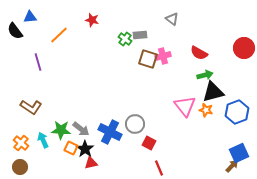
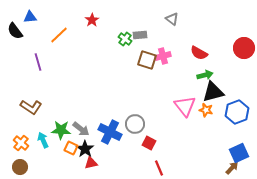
red star: rotated 24 degrees clockwise
brown square: moved 1 px left, 1 px down
brown arrow: moved 2 px down
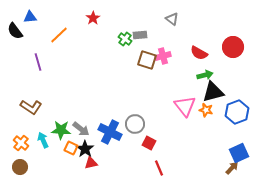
red star: moved 1 px right, 2 px up
red circle: moved 11 px left, 1 px up
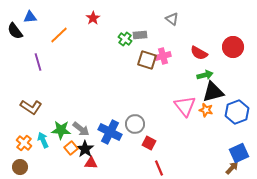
orange cross: moved 3 px right
orange square: rotated 24 degrees clockwise
red triangle: rotated 16 degrees clockwise
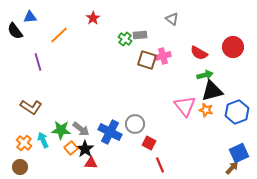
black triangle: moved 1 px left, 1 px up
red line: moved 1 px right, 3 px up
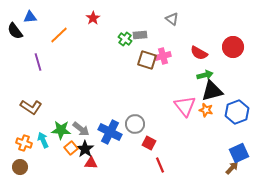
orange cross: rotated 21 degrees counterclockwise
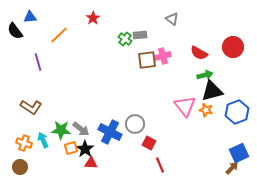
brown square: rotated 24 degrees counterclockwise
orange square: rotated 24 degrees clockwise
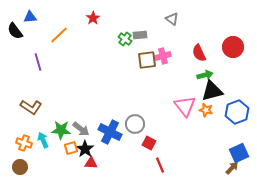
red semicircle: rotated 36 degrees clockwise
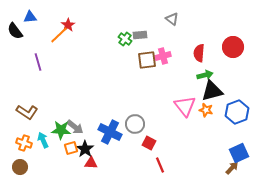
red star: moved 25 px left, 7 px down
red semicircle: rotated 30 degrees clockwise
brown L-shape: moved 4 px left, 5 px down
gray arrow: moved 6 px left, 2 px up
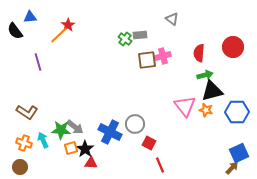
blue hexagon: rotated 20 degrees clockwise
